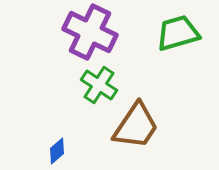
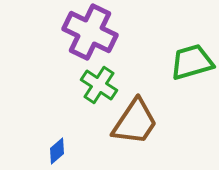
green trapezoid: moved 14 px right, 29 px down
brown trapezoid: moved 1 px left, 4 px up
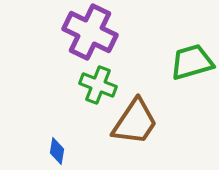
green cross: moved 1 px left; rotated 12 degrees counterclockwise
blue diamond: rotated 40 degrees counterclockwise
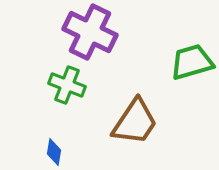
green cross: moved 31 px left
blue diamond: moved 3 px left, 1 px down
